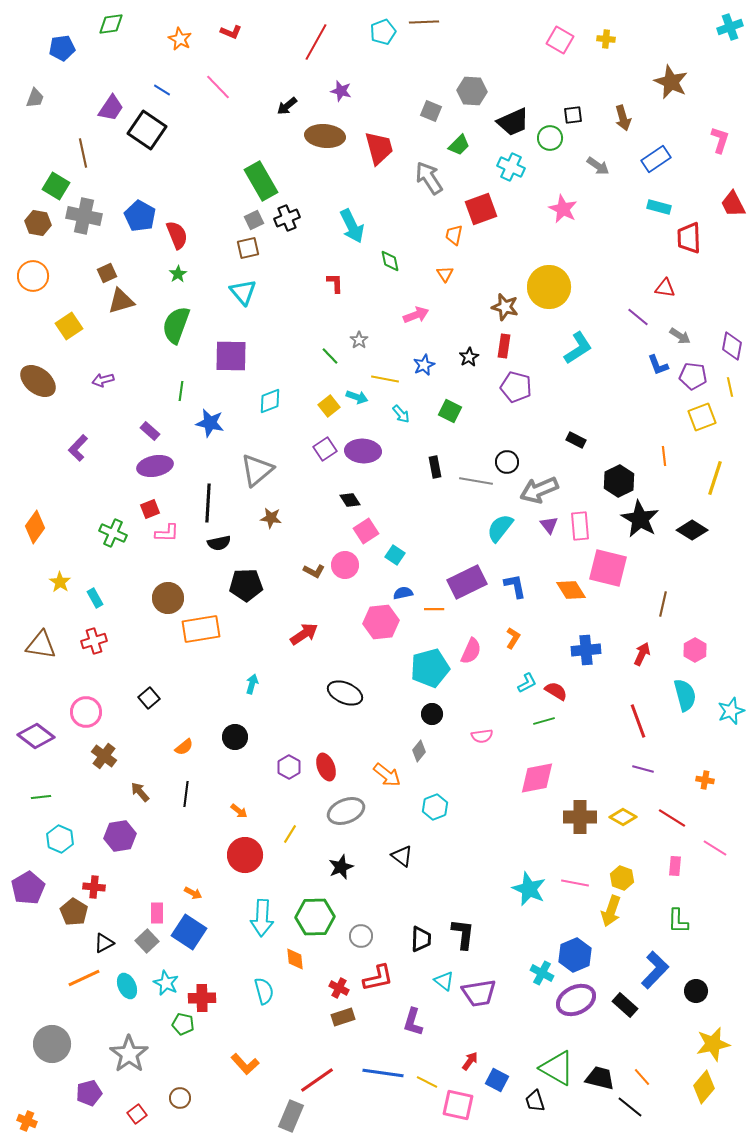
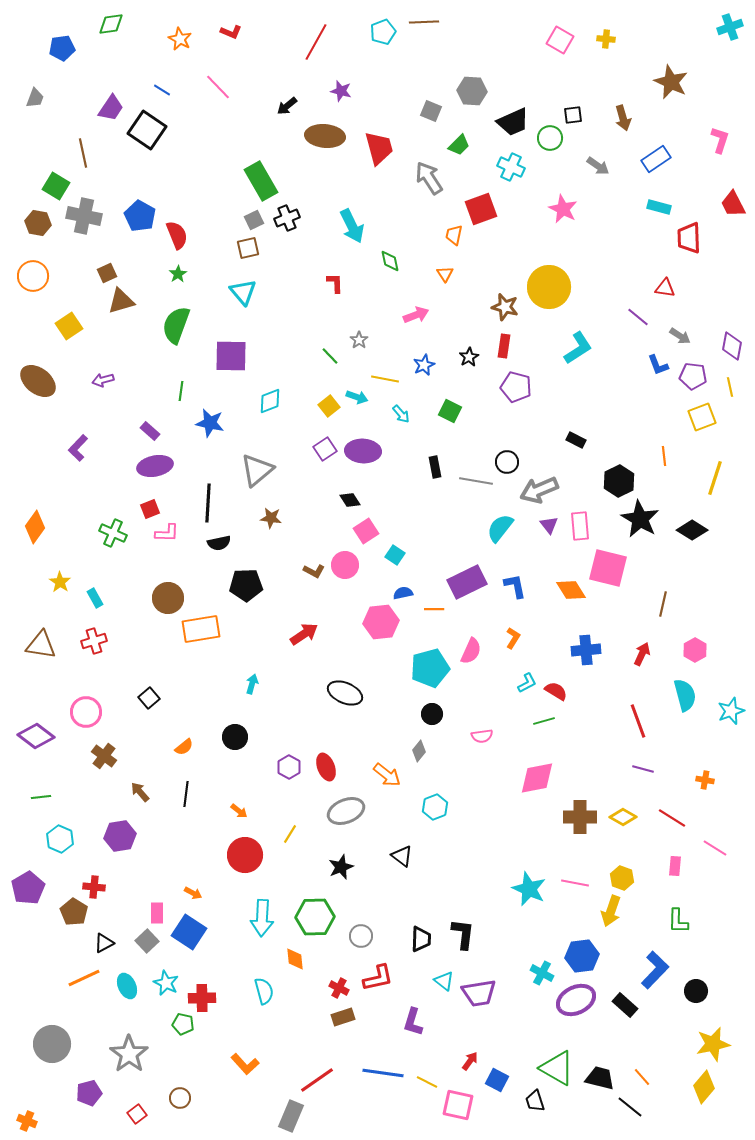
blue hexagon at (575, 955): moved 7 px right, 1 px down; rotated 16 degrees clockwise
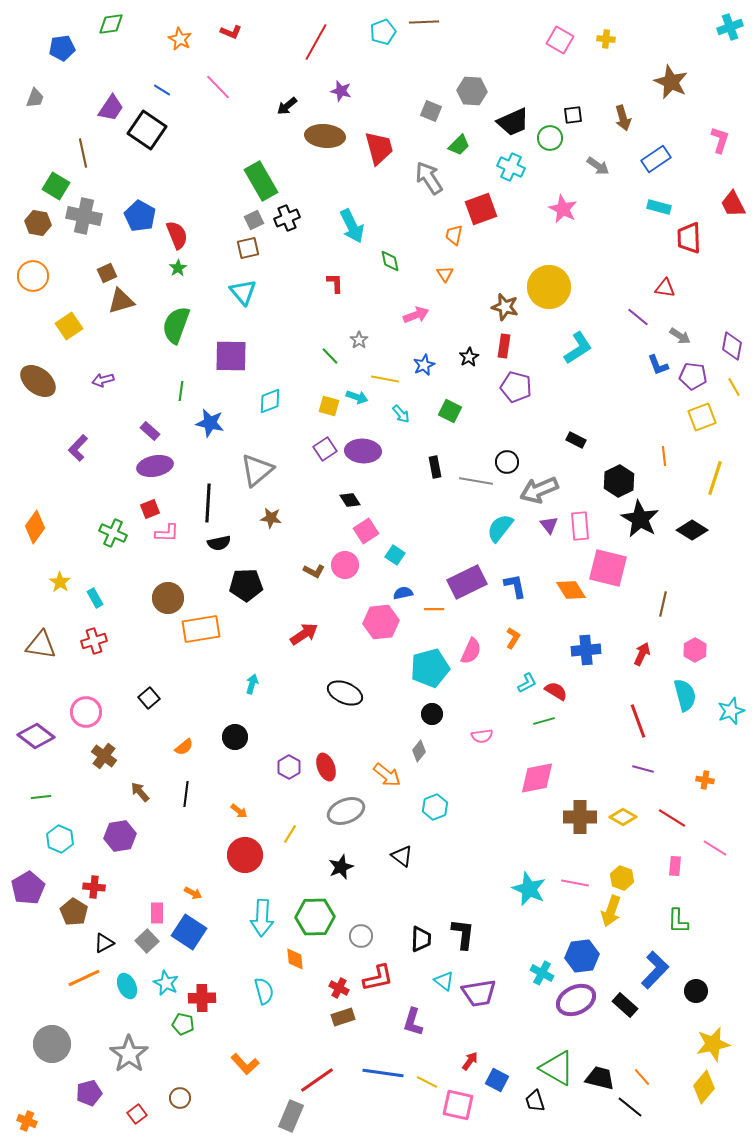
green star at (178, 274): moved 6 px up
yellow line at (730, 387): moved 4 px right; rotated 18 degrees counterclockwise
yellow square at (329, 406): rotated 35 degrees counterclockwise
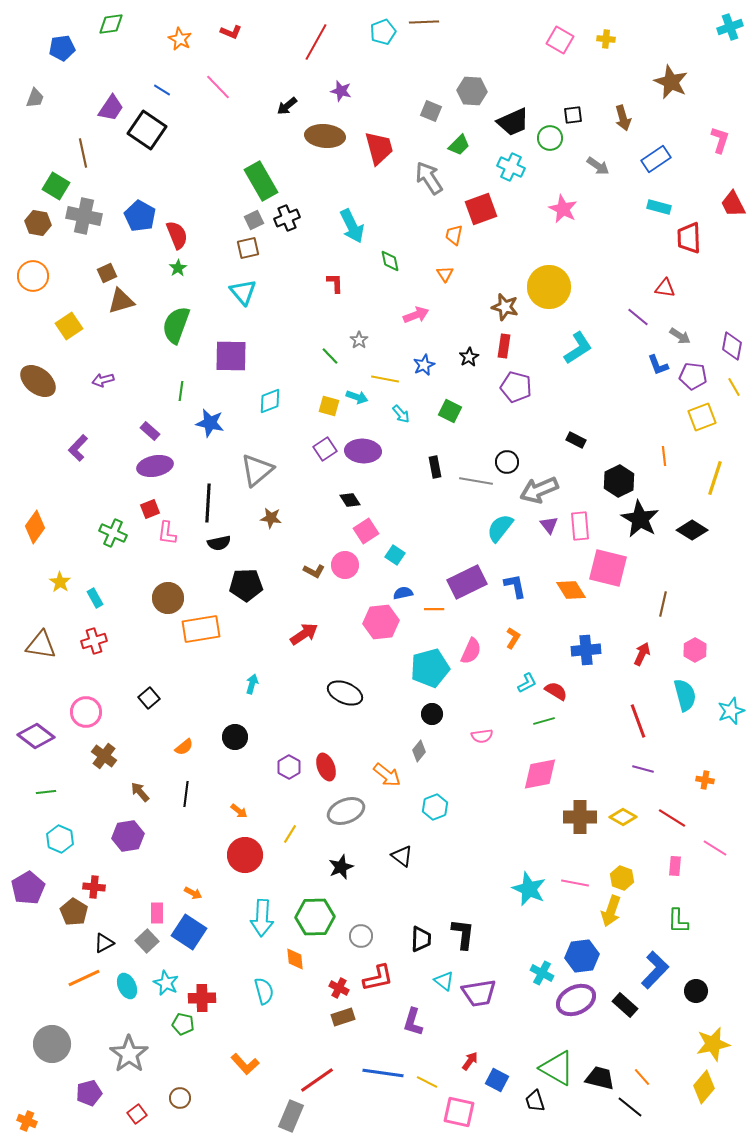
pink L-shape at (167, 533): rotated 95 degrees clockwise
pink diamond at (537, 778): moved 3 px right, 4 px up
green line at (41, 797): moved 5 px right, 5 px up
purple hexagon at (120, 836): moved 8 px right
pink square at (458, 1105): moved 1 px right, 7 px down
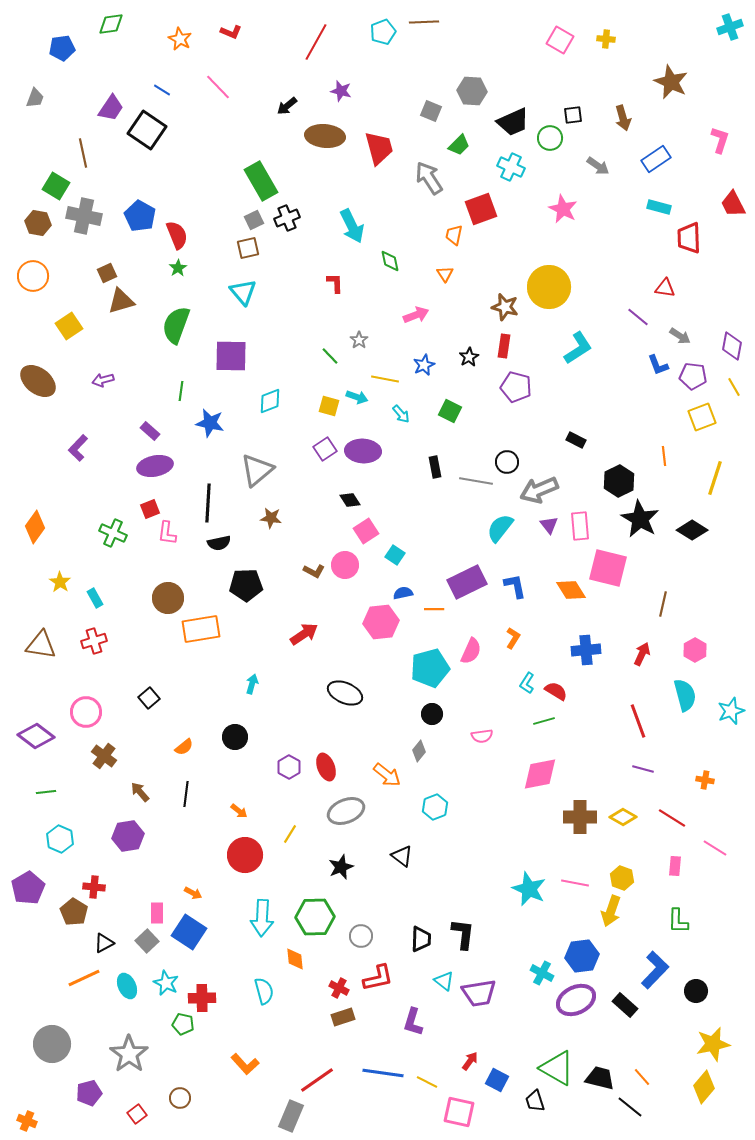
cyan L-shape at (527, 683): rotated 150 degrees clockwise
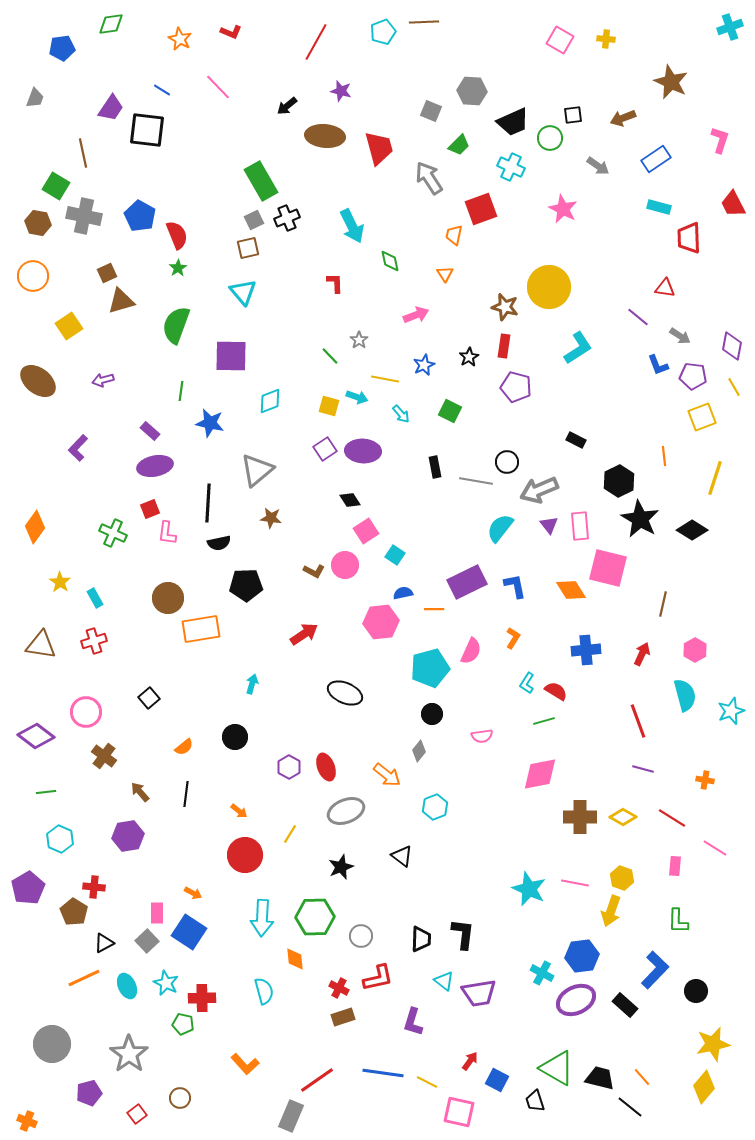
brown arrow at (623, 118): rotated 85 degrees clockwise
black square at (147, 130): rotated 27 degrees counterclockwise
